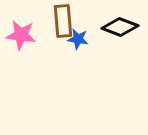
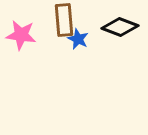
brown rectangle: moved 1 px right, 1 px up
blue star: rotated 15 degrees clockwise
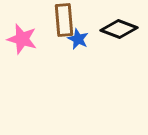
black diamond: moved 1 px left, 2 px down
pink star: moved 1 px right, 4 px down; rotated 8 degrees clockwise
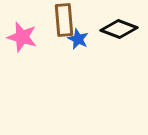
pink star: moved 2 px up
